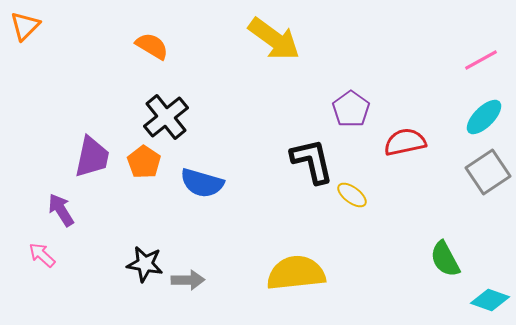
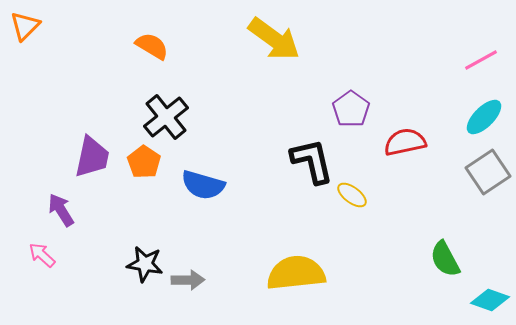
blue semicircle: moved 1 px right, 2 px down
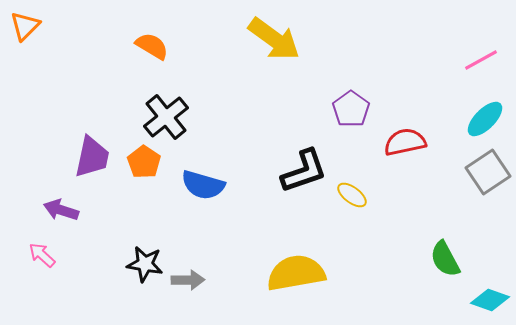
cyan ellipse: moved 1 px right, 2 px down
black L-shape: moved 8 px left, 10 px down; rotated 84 degrees clockwise
purple arrow: rotated 40 degrees counterclockwise
yellow semicircle: rotated 4 degrees counterclockwise
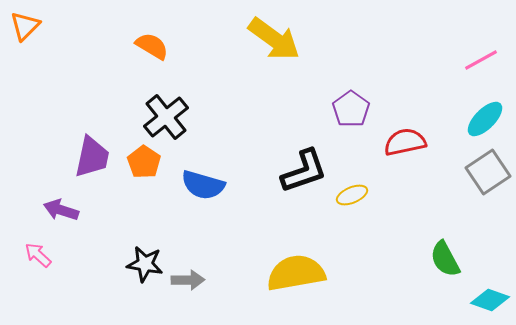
yellow ellipse: rotated 60 degrees counterclockwise
pink arrow: moved 4 px left
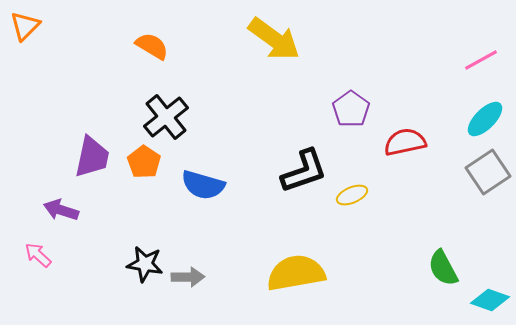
green semicircle: moved 2 px left, 9 px down
gray arrow: moved 3 px up
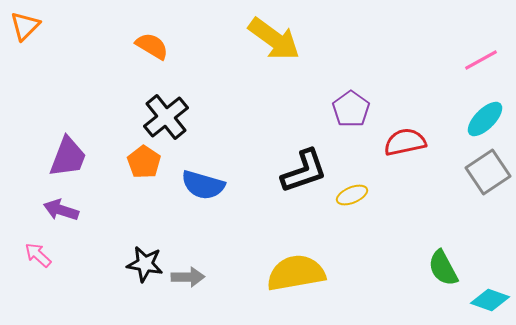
purple trapezoid: moved 24 px left; rotated 9 degrees clockwise
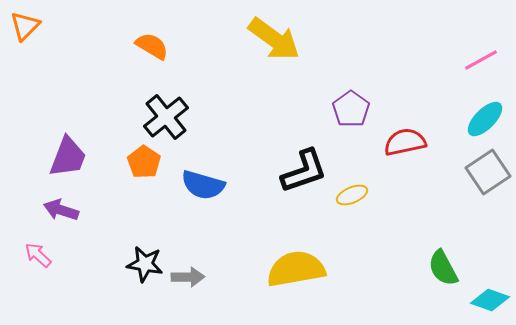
yellow semicircle: moved 4 px up
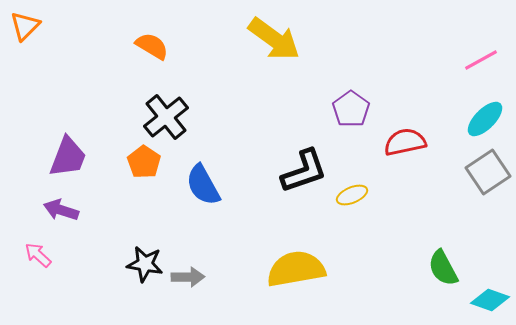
blue semicircle: rotated 45 degrees clockwise
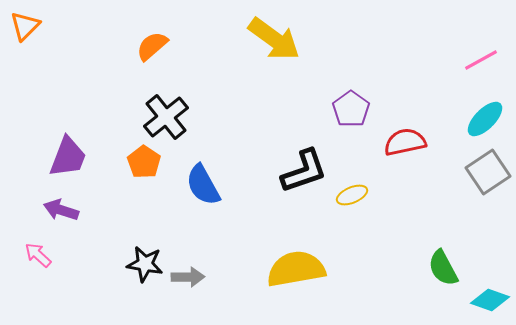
orange semicircle: rotated 72 degrees counterclockwise
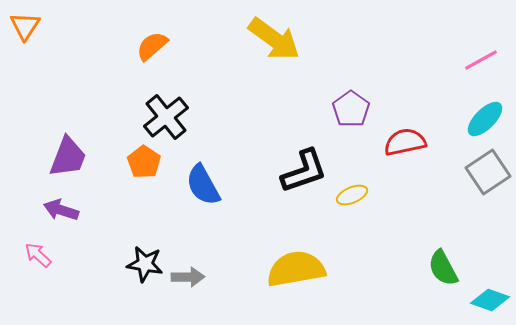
orange triangle: rotated 12 degrees counterclockwise
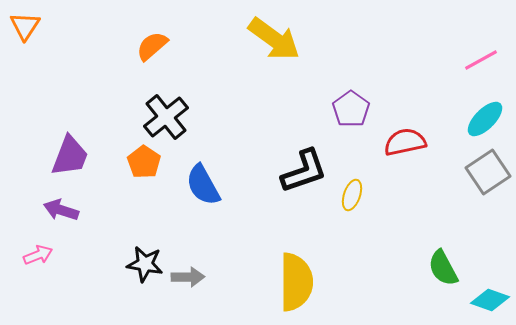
purple trapezoid: moved 2 px right, 1 px up
yellow ellipse: rotated 48 degrees counterclockwise
pink arrow: rotated 116 degrees clockwise
yellow semicircle: moved 13 px down; rotated 100 degrees clockwise
